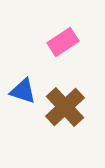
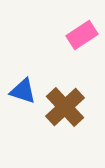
pink rectangle: moved 19 px right, 7 px up
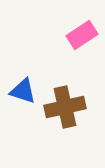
brown cross: rotated 30 degrees clockwise
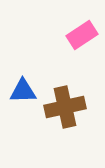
blue triangle: rotated 20 degrees counterclockwise
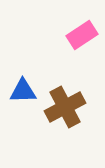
brown cross: rotated 15 degrees counterclockwise
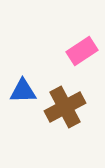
pink rectangle: moved 16 px down
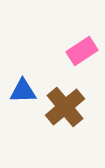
brown cross: rotated 12 degrees counterclockwise
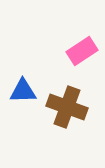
brown cross: moved 2 px right; rotated 30 degrees counterclockwise
